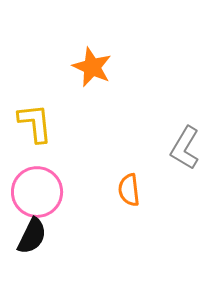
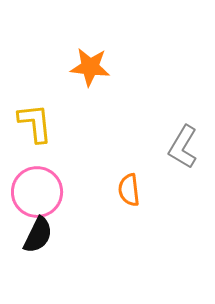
orange star: moved 2 px left; rotated 18 degrees counterclockwise
gray L-shape: moved 2 px left, 1 px up
black semicircle: moved 6 px right, 1 px up
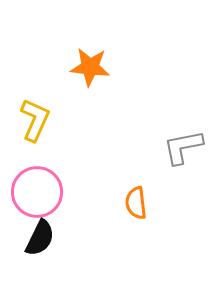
yellow L-shape: moved 3 px up; rotated 30 degrees clockwise
gray L-shape: rotated 48 degrees clockwise
orange semicircle: moved 7 px right, 13 px down
black semicircle: moved 2 px right, 3 px down
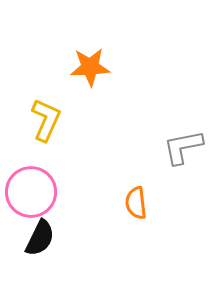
orange star: rotated 9 degrees counterclockwise
yellow L-shape: moved 11 px right
pink circle: moved 6 px left
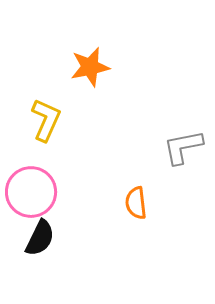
orange star: rotated 9 degrees counterclockwise
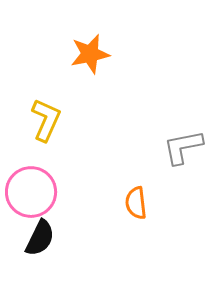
orange star: moved 13 px up
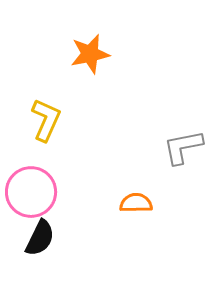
orange semicircle: rotated 96 degrees clockwise
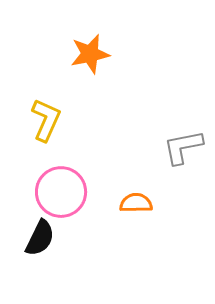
pink circle: moved 30 px right
